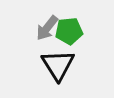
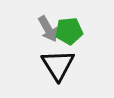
gray arrow: moved 1 px right, 1 px down; rotated 68 degrees counterclockwise
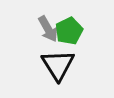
green pentagon: rotated 20 degrees counterclockwise
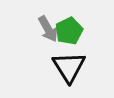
black triangle: moved 11 px right, 2 px down
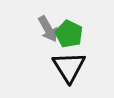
green pentagon: moved 3 px down; rotated 20 degrees counterclockwise
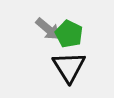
gray arrow: rotated 20 degrees counterclockwise
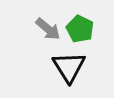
green pentagon: moved 11 px right, 5 px up
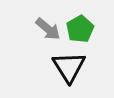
green pentagon: rotated 16 degrees clockwise
